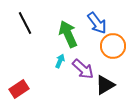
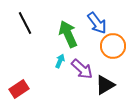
purple arrow: moved 1 px left
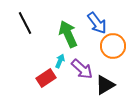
red rectangle: moved 27 px right, 11 px up
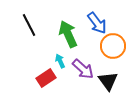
black line: moved 4 px right, 2 px down
cyan arrow: rotated 48 degrees counterclockwise
purple arrow: moved 1 px right
black triangle: moved 3 px right, 4 px up; rotated 35 degrees counterclockwise
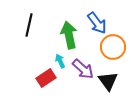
black line: rotated 40 degrees clockwise
green arrow: moved 1 px right, 1 px down; rotated 12 degrees clockwise
orange circle: moved 1 px down
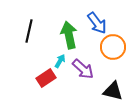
black line: moved 6 px down
cyan arrow: rotated 56 degrees clockwise
black triangle: moved 5 px right, 10 px down; rotated 40 degrees counterclockwise
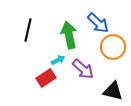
blue arrow: moved 1 px right; rotated 10 degrees counterclockwise
black line: moved 1 px left, 1 px up
cyan arrow: moved 2 px left, 1 px up; rotated 32 degrees clockwise
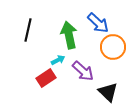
purple arrow: moved 2 px down
black triangle: moved 5 px left, 1 px down; rotated 30 degrees clockwise
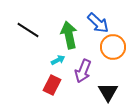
black line: rotated 70 degrees counterclockwise
purple arrow: rotated 70 degrees clockwise
red rectangle: moved 6 px right, 7 px down; rotated 30 degrees counterclockwise
black triangle: rotated 15 degrees clockwise
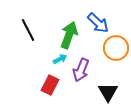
black line: rotated 30 degrees clockwise
green arrow: rotated 32 degrees clockwise
orange circle: moved 3 px right, 1 px down
cyan arrow: moved 2 px right, 1 px up
purple arrow: moved 2 px left, 1 px up
red rectangle: moved 2 px left
